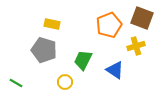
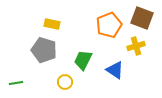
green line: rotated 40 degrees counterclockwise
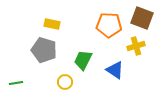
orange pentagon: rotated 25 degrees clockwise
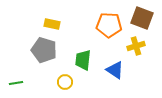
green trapezoid: rotated 20 degrees counterclockwise
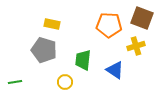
green line: moved 1 px left, 1 px up
